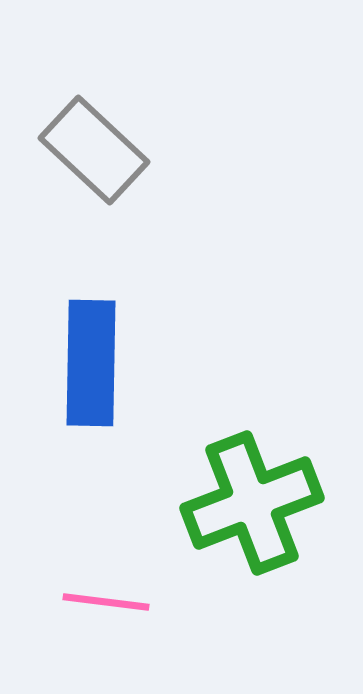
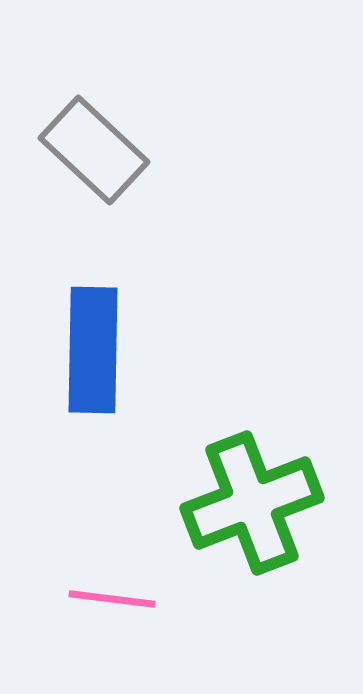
blue rectangle: moved 2 px right, 13 px up
pink line: moved 6 px right, 3 px up
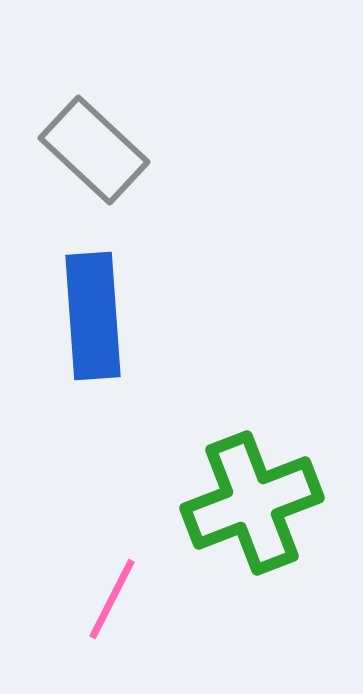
blue rectangle: moved 34 px up; rotated 5 degrees counterclockwise
pink line: rotated 70 degrees counterclockwise
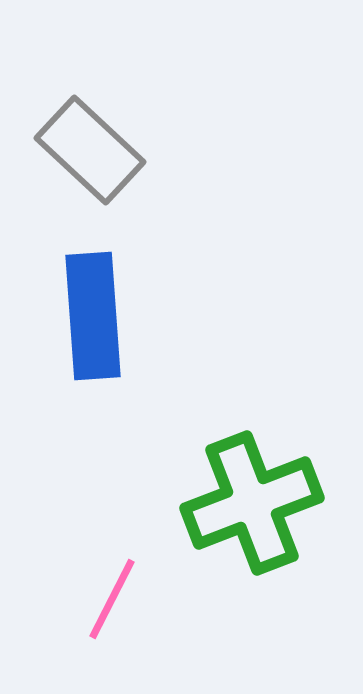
gray rectangle: moved 4 px left
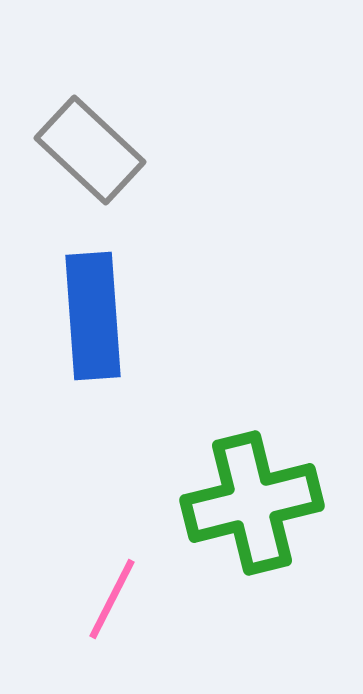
green cross: rotated 7 degrees clockwise
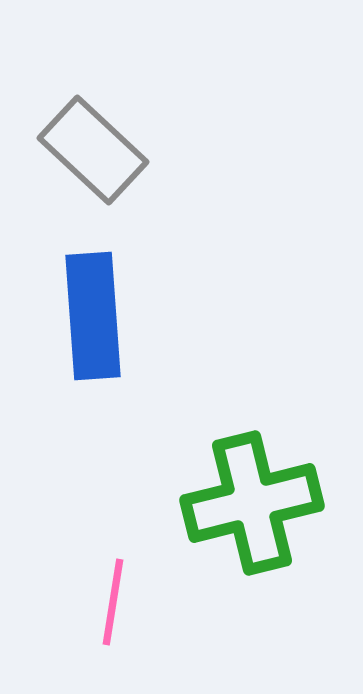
gray rectangle: moved 3 px right
pink line: moved 1 px right, 3 px down; rotated 18 degrees counterclockwise
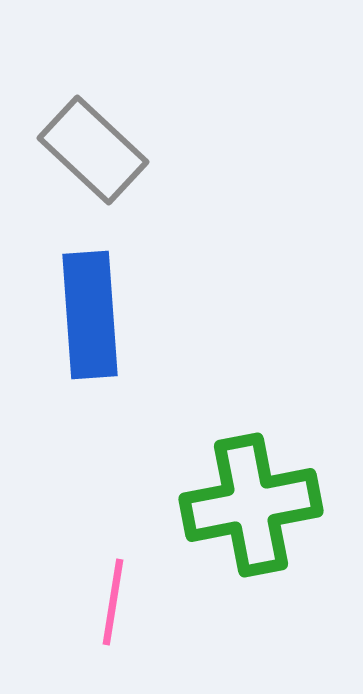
blue rectangle: moved 3 px left, 1 px up
green cross: moved 1 px left, 2 px down; rotated 3 degrees clockwise
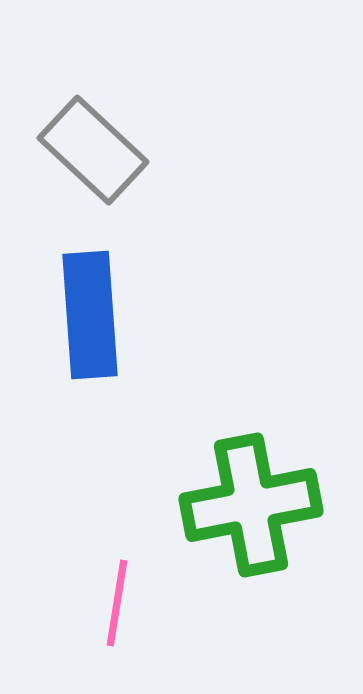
pink line: moved 4 px right, 1 px down
